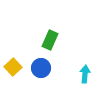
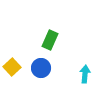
yellow square: moved 1 px left
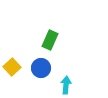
cyan arrow: moved 19 px left, 11 px down
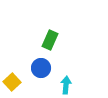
yellow square: moved 15 px down
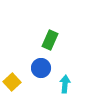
cyan arrow: moved 1 px left, 1 px up
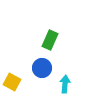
blue circle: moved 1 px right
yellow square: rotated 18 degrees counterclockwise
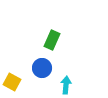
green rectangle: moved 2 px right
cyan arrow: moved 1 px right, 1 px down
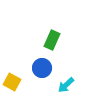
cyan arrow: rotated 138 degrees counterclockwise
